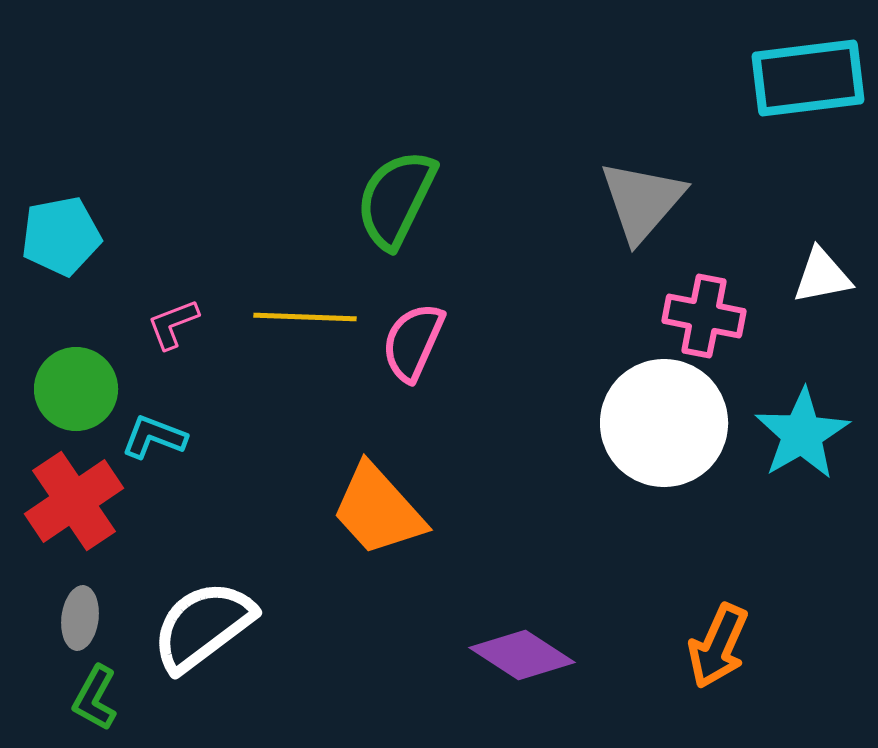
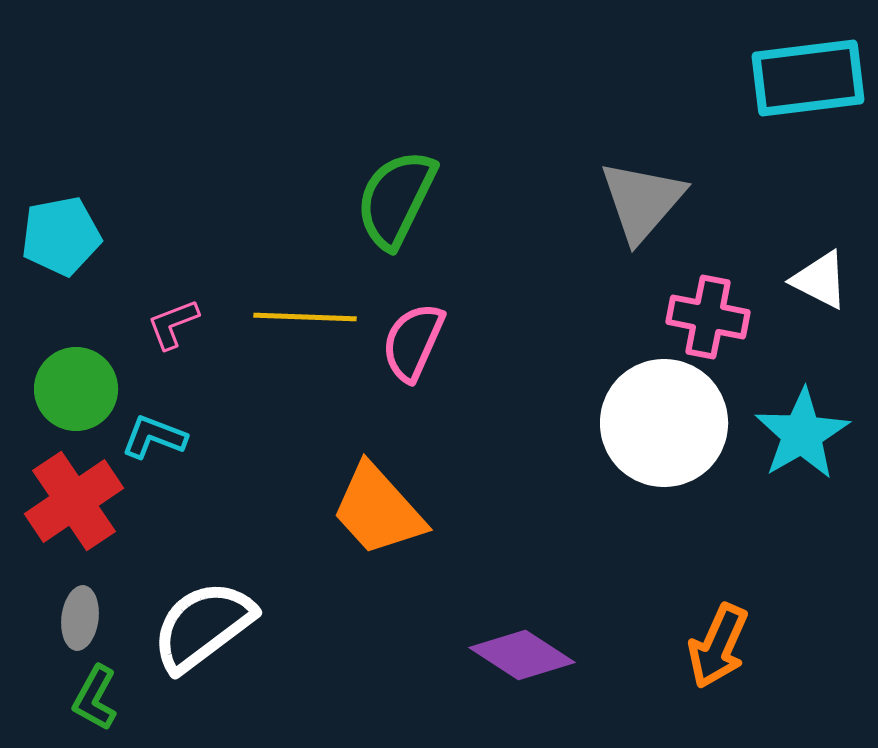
white triangle: moved 2 px left, 4 px down; rotated 38 degrees clockwise
pink cross: moved 4 px right, 1 px down
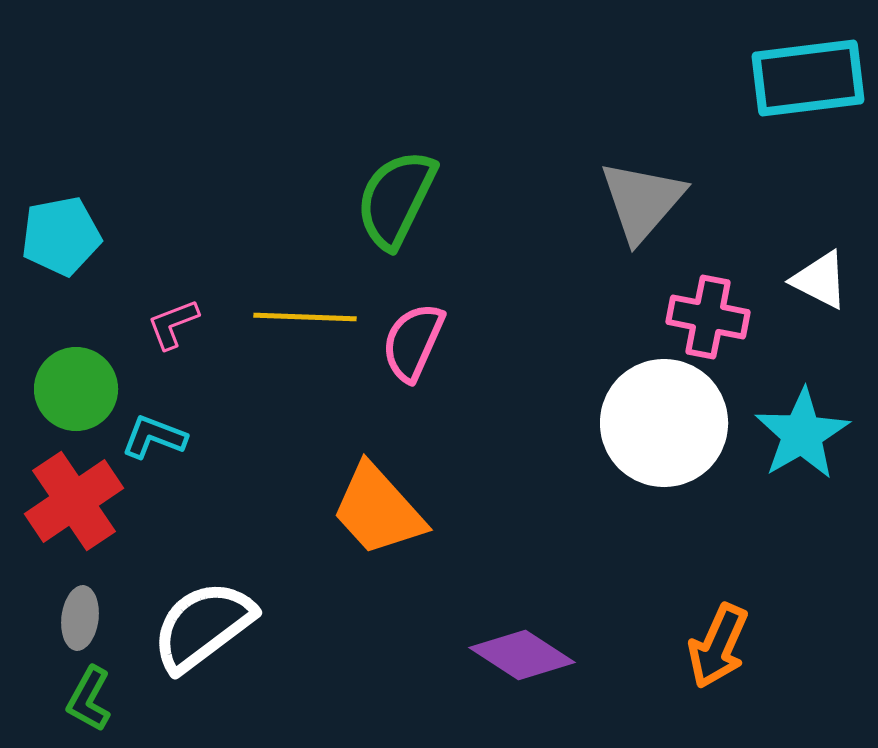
green L-shape: moved 6 px left, 1 px down
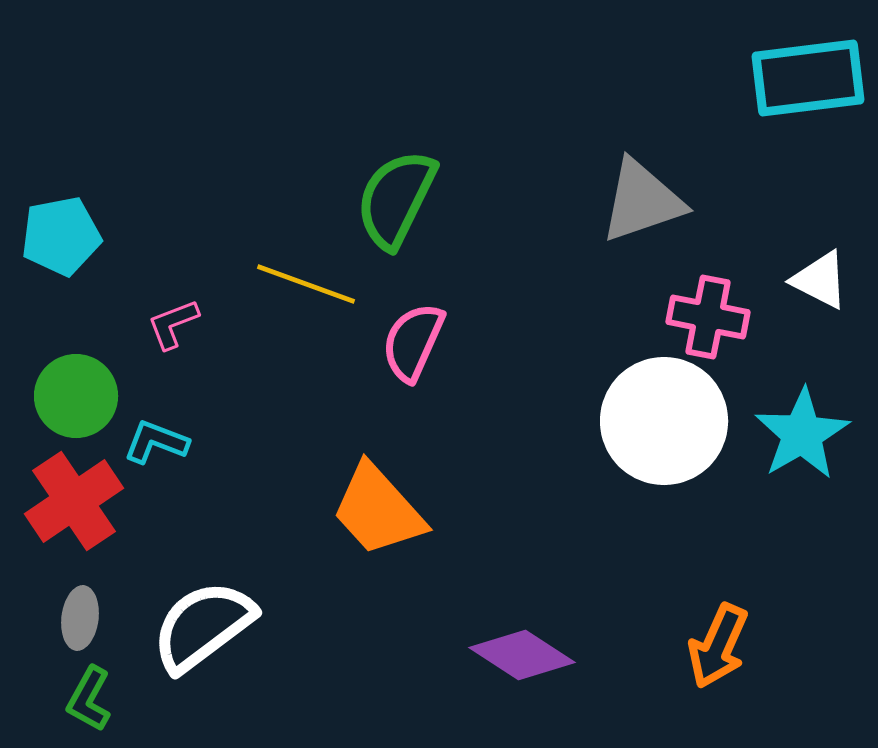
gray triangle: rotated 30 degrees clockwise
yellow line: moved 1 px right, 33 px up; rotated 18 degrees clockwise
green circle: moved 7 px down
white circle: moved 2 px up
cyan L-shape: moved 2 px right, 5 px down
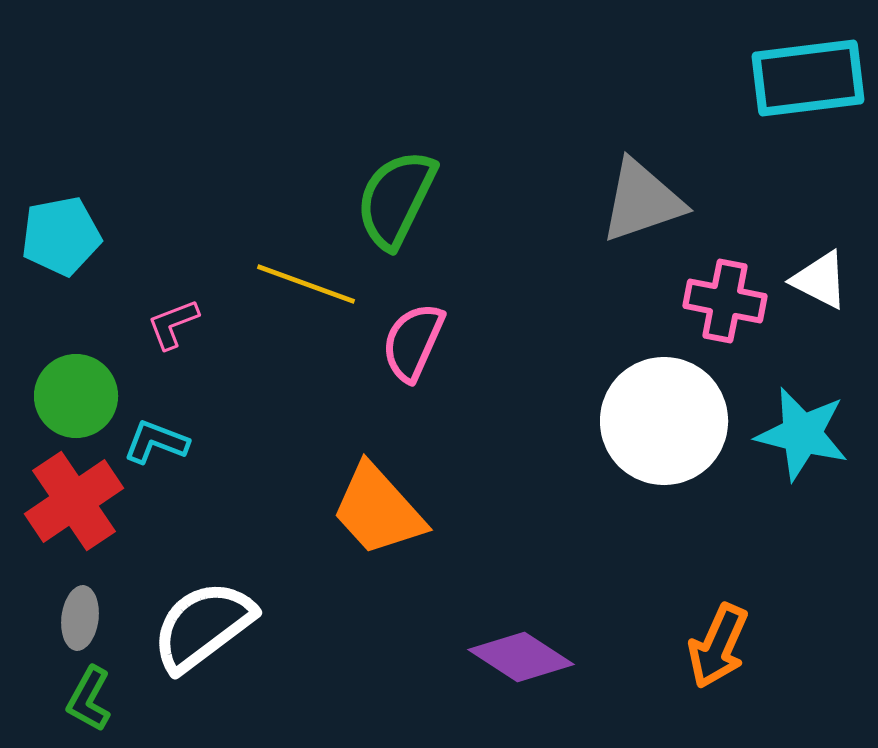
pink cross: moved 17 px right, 16 px up
cyan star: rotated 28 degrees counterclockwise
purple diamond: moved 1 px left, 2 px down
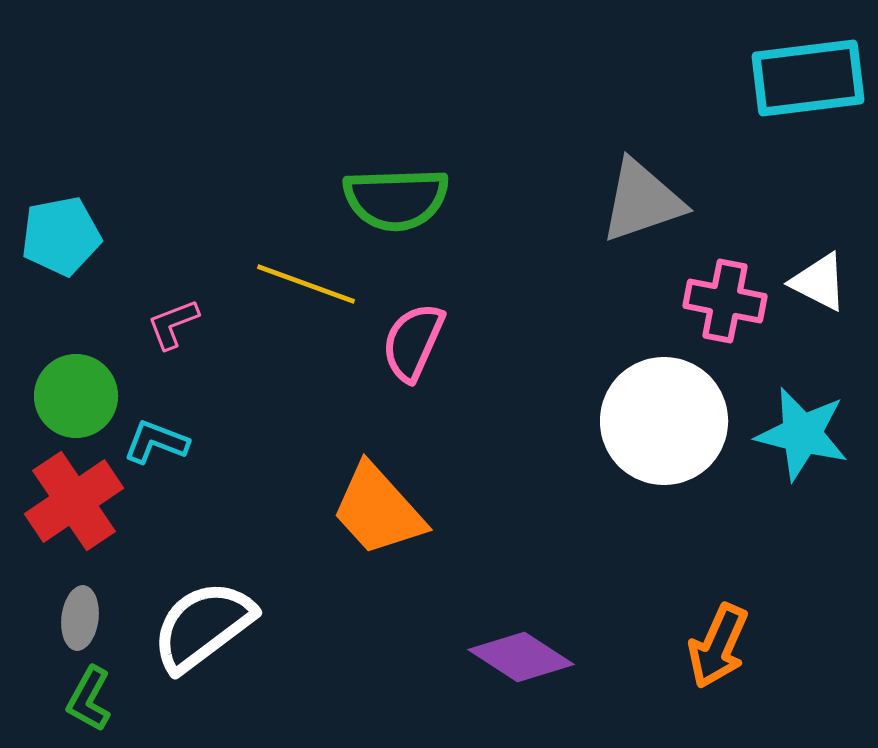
green semicircle: rotated 118 degrees counterclockwise
white triangle: moved 1 px left, 2 px down
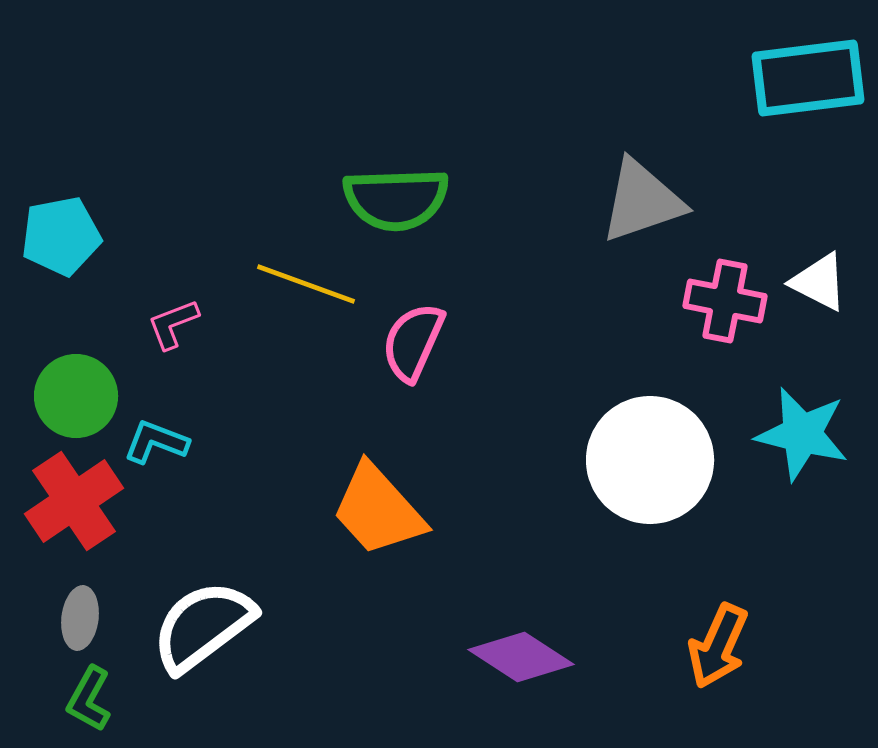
white circle: moved 14 px left, 39 px down
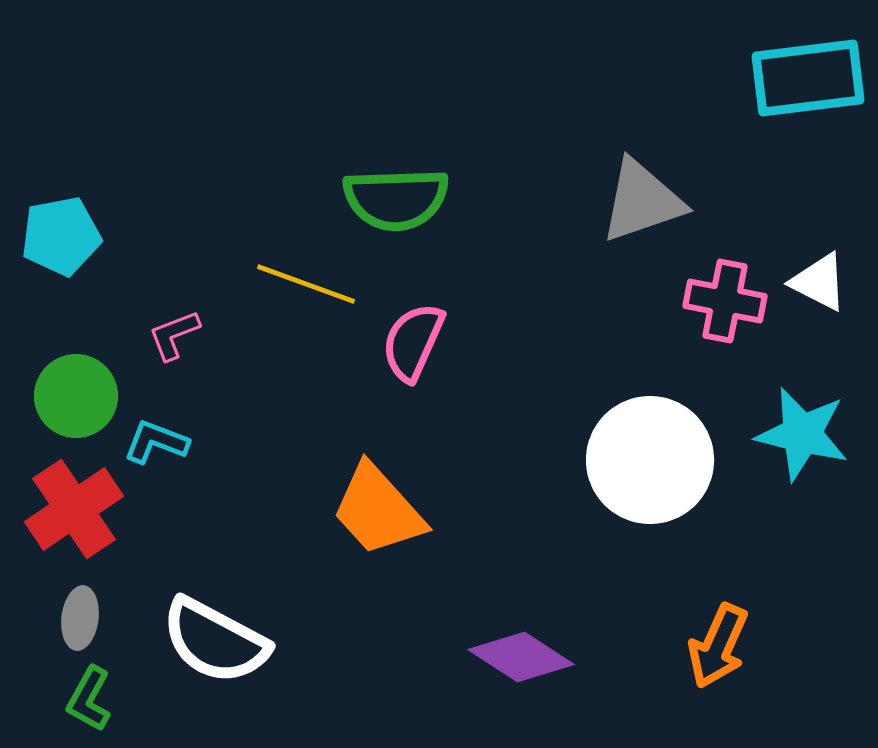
pink L-shape: moved 1 px right, 11 px down
red cross: moved 8 px down
white semicircle: moved 12 px right, 15 px down; rotated 115 degrees counterclockwise
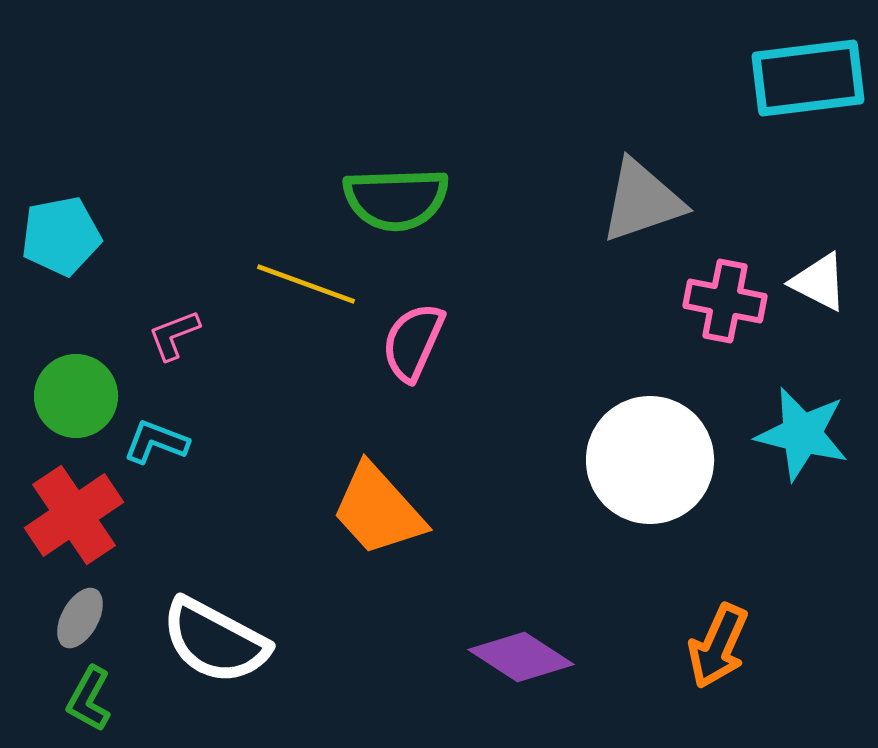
red cross: moved 6 px down
gray ellipse: rotated 22 degrees clockwise
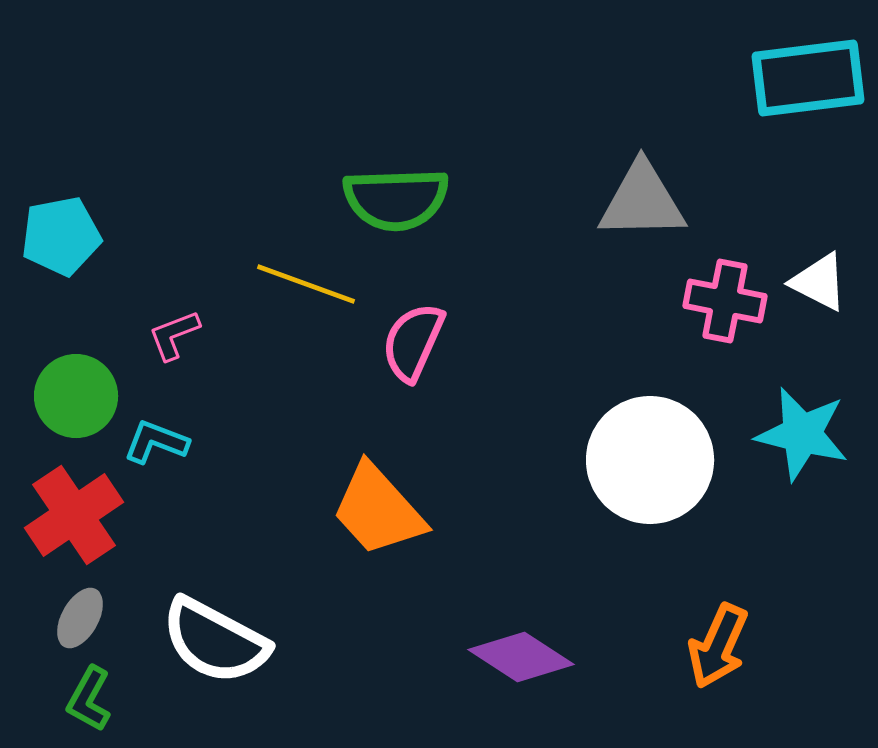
gray triangle: rotated 18 degrees clockwise
